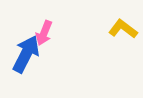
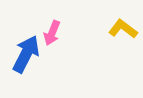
pink arrow: moved 8 px right
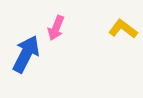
pink arrow: moved 4 px right, 5 px up
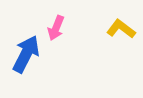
yellow L-shape: moved 2 px left
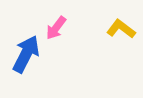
pink arrow: rotated 15 degrees clockwise
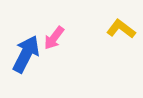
pink arrow: moved 2 px left, 10 px down
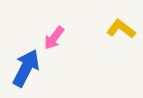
blue arrow: moved 14 px down
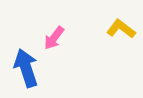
blue arrow: rotated 45 degrees counterclockwise
